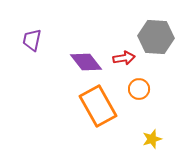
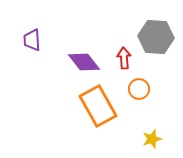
purple trapezoid: rotated 15 degrees counterclockwise
red arrow: rotated 85 degrees counterclockwise
purple diamond: moved 2 px left
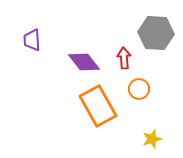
gray hexagon: moved 4 px up
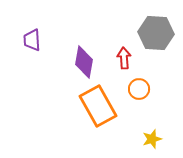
purple diamond: rotated 48 degrees clockwise
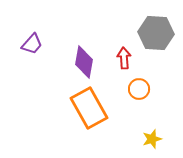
purple trapezoid: moved 4 px down; rotated 135 degrees counterclockwise
orange rectangle: moved 9 px left, 2 px down
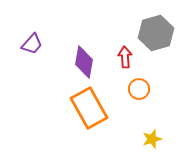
gray hexagon: rotated 20 degrees counterclockwise
red arrow: moved 1 px right, 1 px up
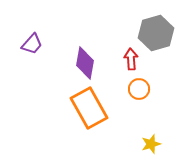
red arrow: moved 6 px right, 2 px down
purple diamond: moved 1 px right, 1 px down
yellow star: moved 1 px left, 5 px down
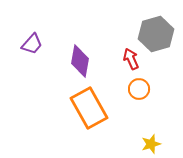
gray hexagon: moved 1 px down
red arrow: rotated 20 degrees counterclockwise
purple diamond: moved 5 px left, 2 px up
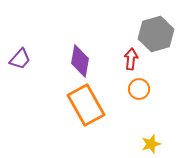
purple trapezoid: moved 12 px left, 15 px down
red arrow: rotated 30 degrees clockwise
orange rectangle: moved 3 px left, 3 px up
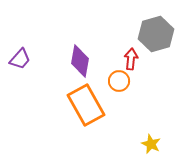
orange circle: moved 20 px left, 8 px up
yellow star: rotated 30 degrees counterclockwise
